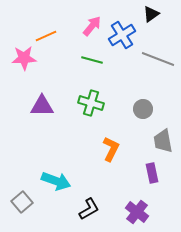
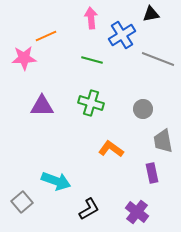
black triangle: rotated 24 degrees clockwise
pink arrow: moved 1 px left, 8 px up; rotated 45 degrees counterclockwise
orange L-shape: rotated 80 degrees counterclockwise
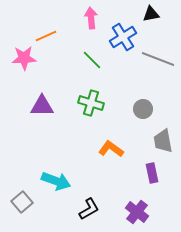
blue cross: moved 1 px right, 2 px down
green line: rotated 30 degrees clockwise
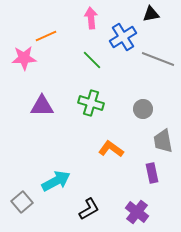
cyan arrow: rotated 48 degrees counterclockwise
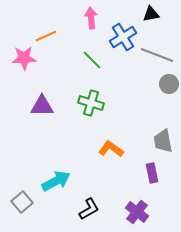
gray line: moved 1 px left, 4 px up
gray circle: moved 26 px right, 25 px up
